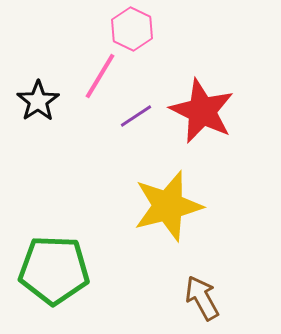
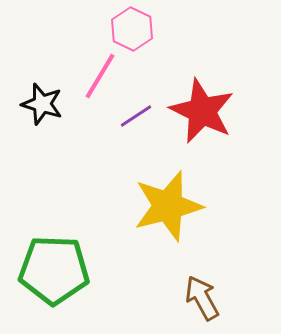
black star: moved 4 px right, 3 px down; rotated 21 degrees counterclockwise
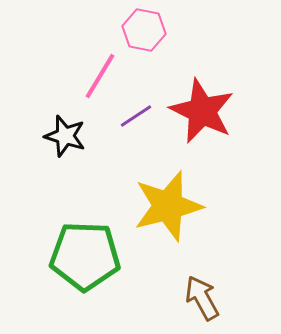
pink hexagon: moved 12 px right, 1 px down; rotated 15 degrees counterclockwise
black star: moved 23 px right, 32 px down
green pentagon: moved 31 px right, 14 px up
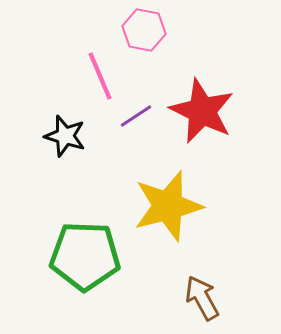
pink line: rotated 54 degrees counterclockwise
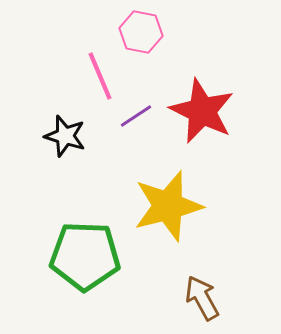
pink hexagon: moved 3 px left, 2 px down
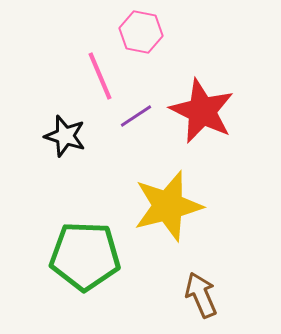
brown arrow: moved 1 px left, 3 px up; rotated 6 degrees clockwise
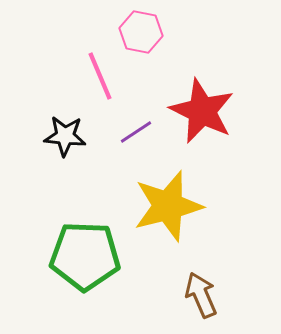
purple line: moved 16 px down
black star: rotated 12 degrees counterclockwise
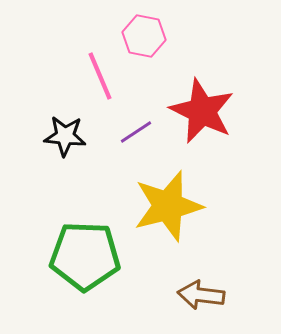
pink hexagon: moved 3 px right, 4 px down
brown arrow: rotated 60 degrees counterclockwise
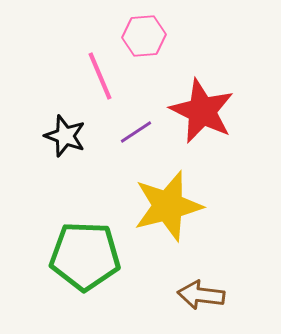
pink hexagon: rotated 15 degrees counterclockwise
black star: rotated 15 degrees clockwise
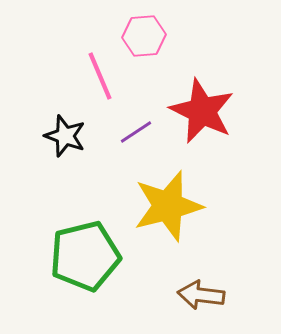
green pentagon: rotated 16 degrees counterclockwise
